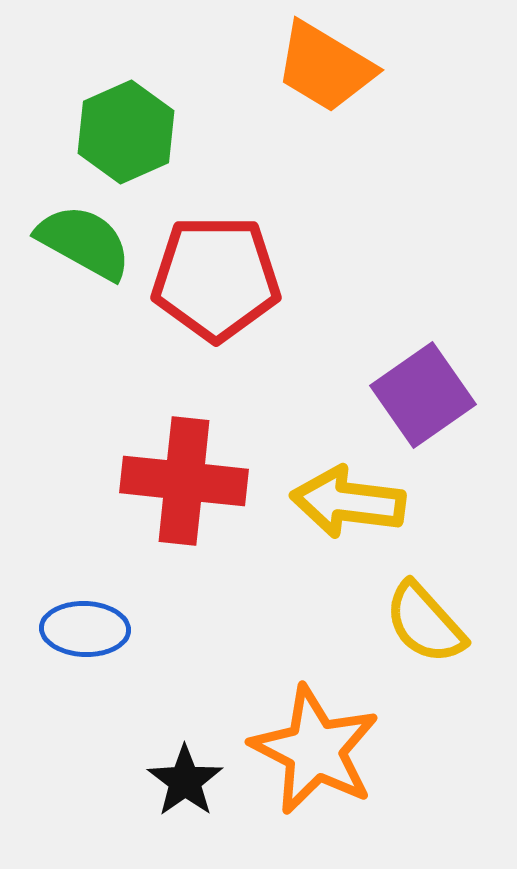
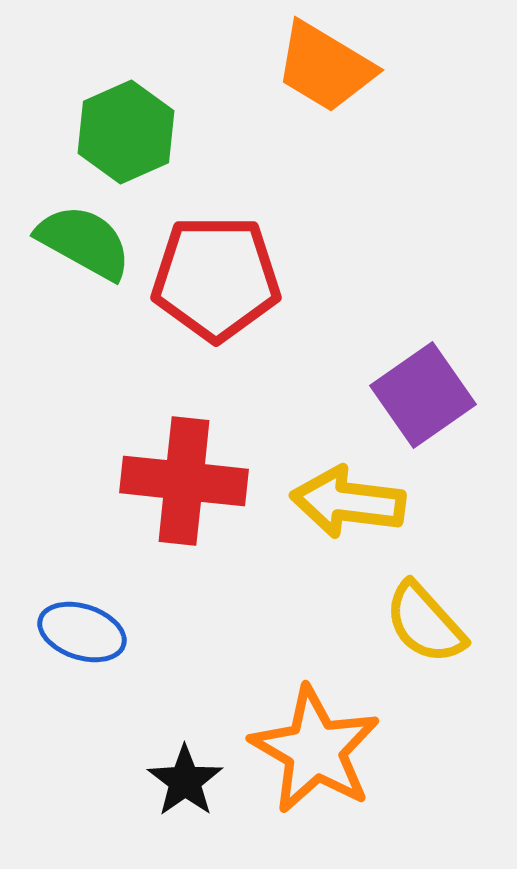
blue ellipse: moved 3 px left, 3 px down; rotated 16 degrees clockwise
orange star: rotated 3 degrees clockwise
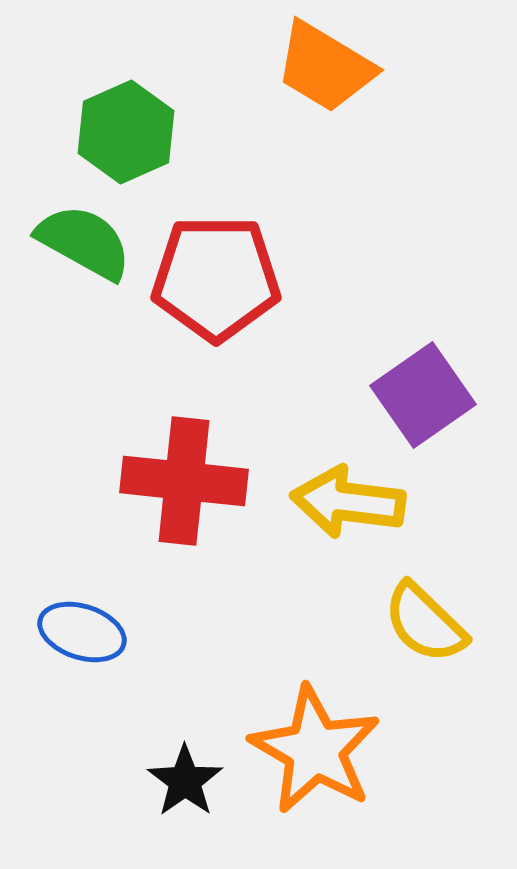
yellow semicircle: rotated 4 degrees counterclockwise
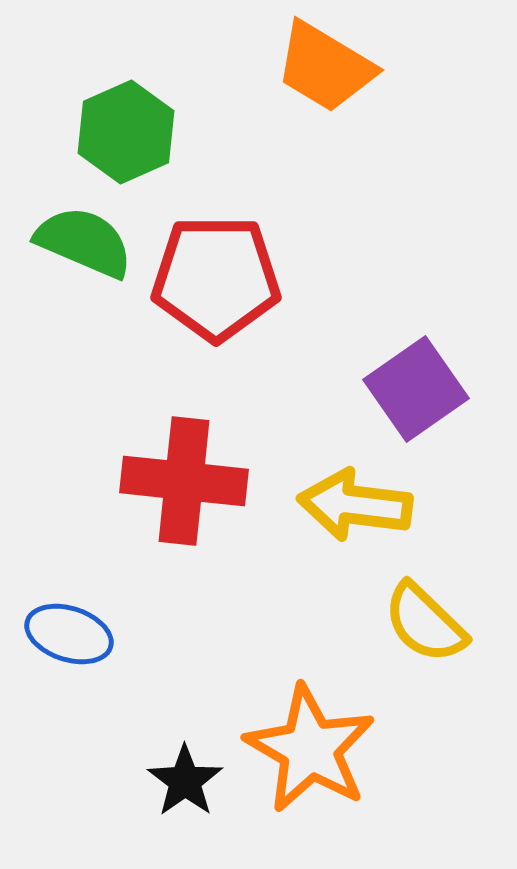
green semicircle: rotated 6 degrees counterclockwise
purple square: moved 7 px left, 6 px up
yellow arrow: moved 7 px right, 3 px down
blue ellipse: moved 13 px left, 2 px down
orange star: moved 5 px left, 1 px up
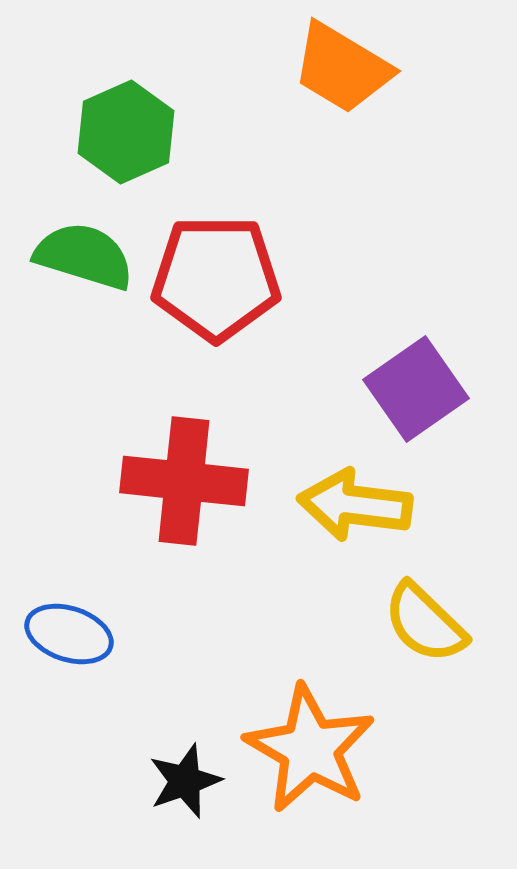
orange trapezoid: moved 17 px right, 1 px down
green semicircle: moved 14 px down; rotated 6 degrees counterclockwise
black star: rotated 16 degrees clockwise
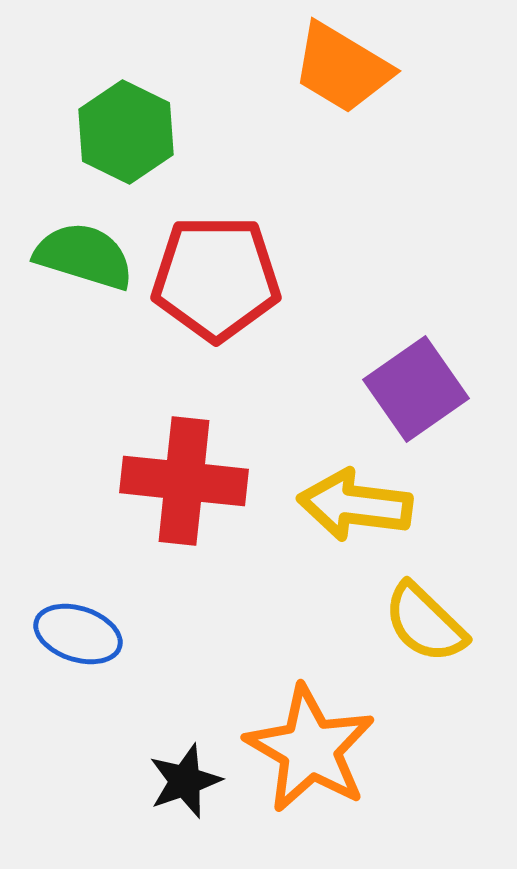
green hexagon: rotated 10 degrees counterclockwise
blue ellipse: moved 9 px right
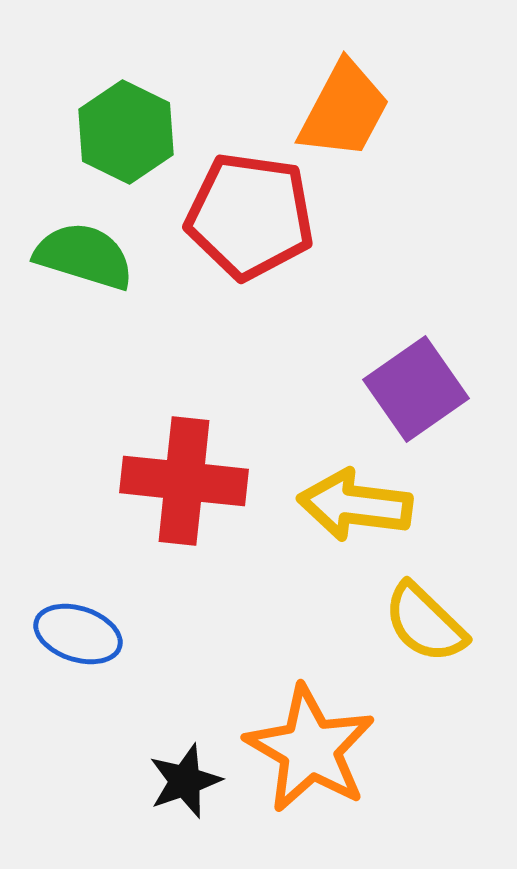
orange trapezoid: moved 2 px right, 42 px down; rotated 93 degrees counterclockwise
red pentagon: moved 34 px right, 62 px up; rotated 8 degrees clockwise
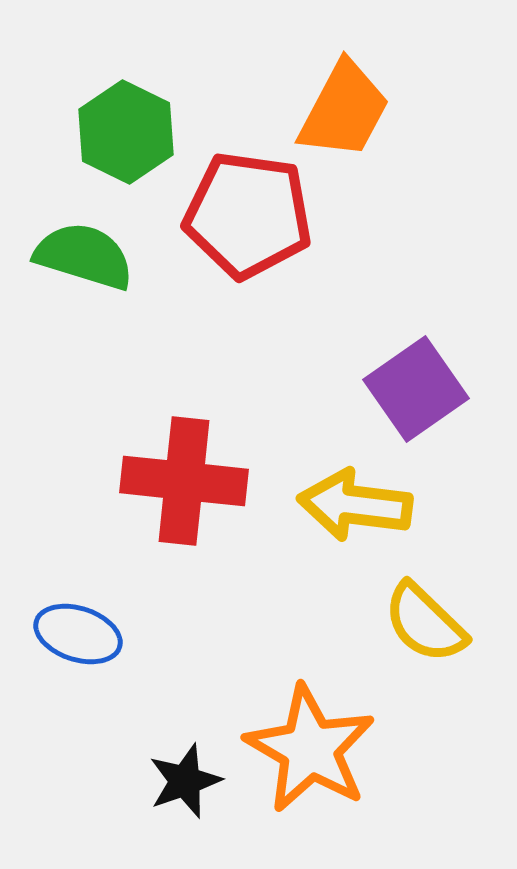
red pentagon: moved 2 px left, 1 px up
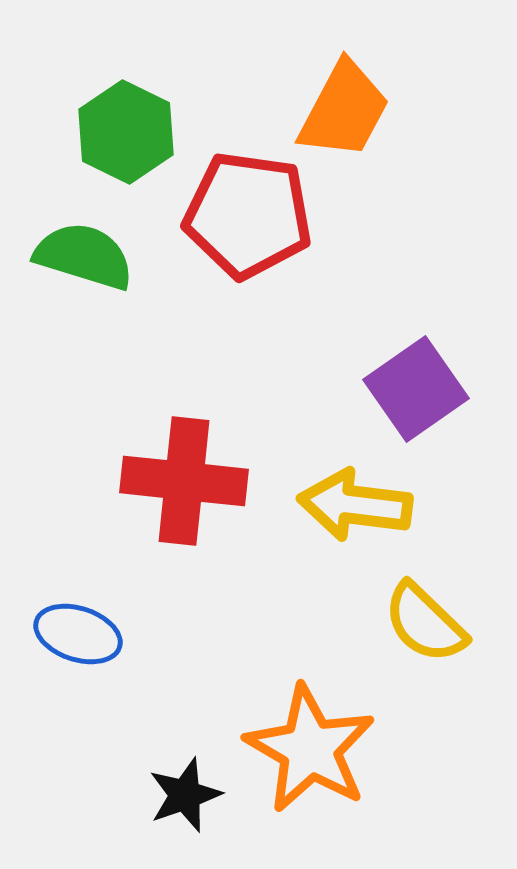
black star: moved 14 px down
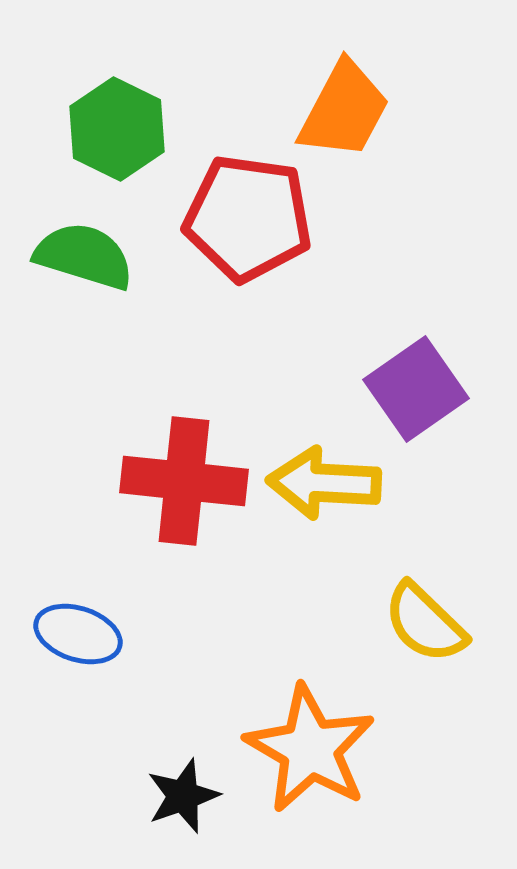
green hexagon: moved 9 px left, 3 px up
red pentagon: moved 3 px down
yellow arrow: moved 31 px left, 22 px up; rotated 4 degrees counterclockwise
black star: moved 2 px left, 1 px down
